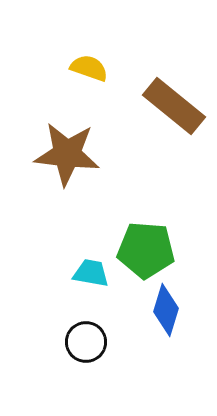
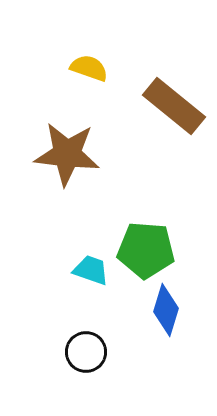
cyan trapezoid: moved 3 px up; rotated 9 degrees clockwise
black circle: moved 10 px down
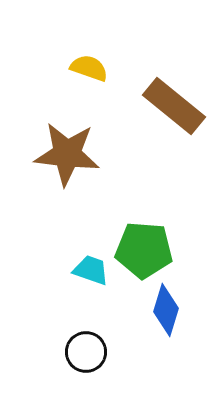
green pentagon: moved 2 px left
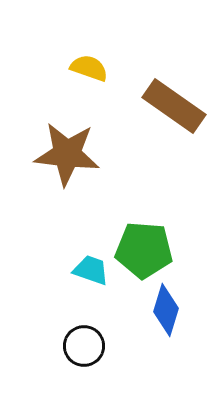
brown rectangle: rotated 4 degrees counterclockwise
black circle: moved 2 px left, 6 px up
